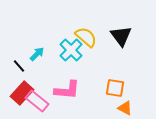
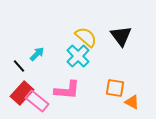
cyan cross: moved 7 px right, 6 px down
orange triangle: moved 7 px right, 6 px up
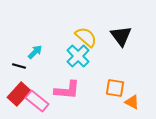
cyan arrow: moved 2 px left, 2 px up
black line: rotated 32 degrees counterclockwise
red rectangle: moved 3 px left, 1 px down
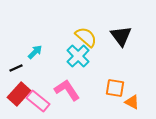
black line: moved 3 px left, 2 px down; rotated 40 degrees counterclockwise
pink L-shape: rotated 128 degrees counterclockwise
pink rectangle: moved 1 px right
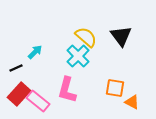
pink L-shape: rotated 132 degrees counterclockwise
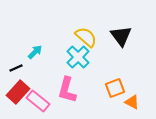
cyan cross: moved 1 px down
orange square: rotated 30 degrees counterclockwise
red rectangle: moved 1 px left, 2 px up
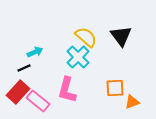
cyan arrow: rotated 21 degrees clockwise
black line: moved 8 px right
orange square: rotated 18 degrees clockwise
orange triangle: rotated 49 degrees counterclockwise
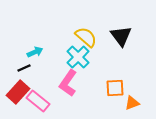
pink L-shape: moved 1 px right, 7 px up; rotated 20 degrees clockwise
orange triangle: moved 1 px down
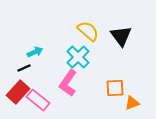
yellow semicircle: moved 2 px right, 6 px up
pink rectangle: moved 1 px up
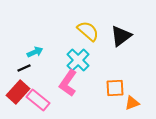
black triangle: rotated 30 degrees clockwise
cyan cross: moved 3 px down
